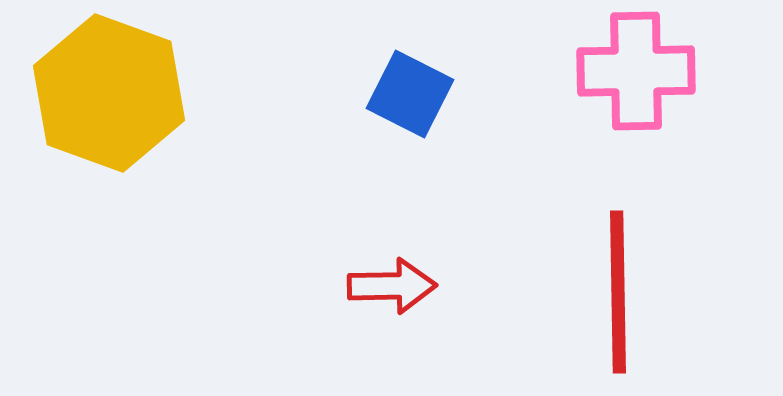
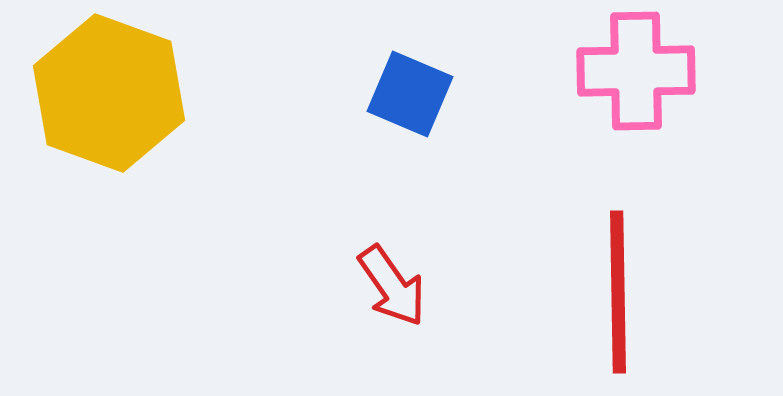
blue square: rotated 4 degrees counterclockwise
red arrow: rotated 56 degrees clockwise
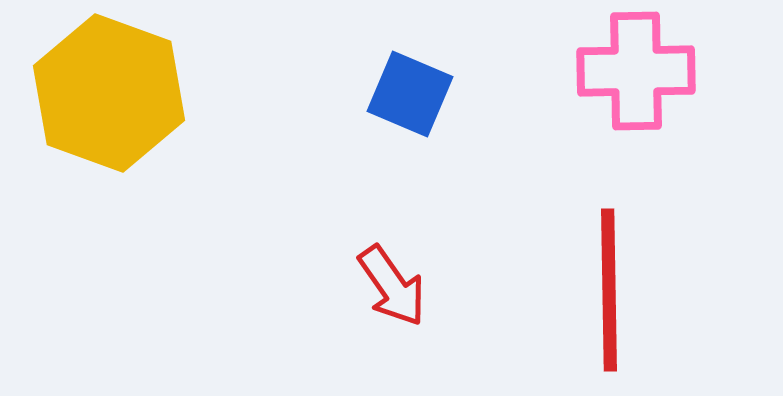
red line: moved 9 px left, 2 px up
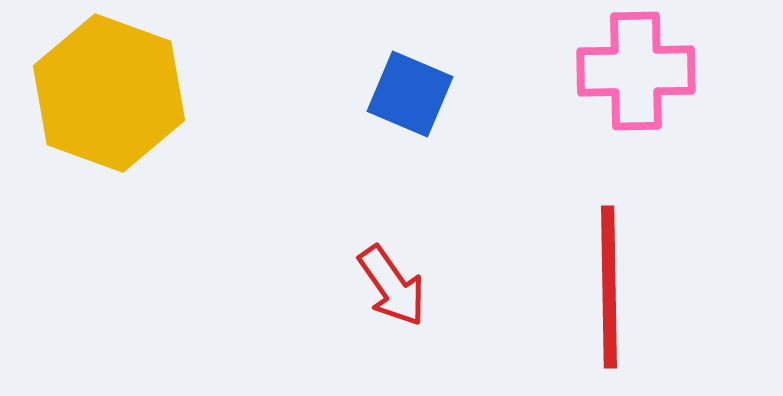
red line: moved 3 px up
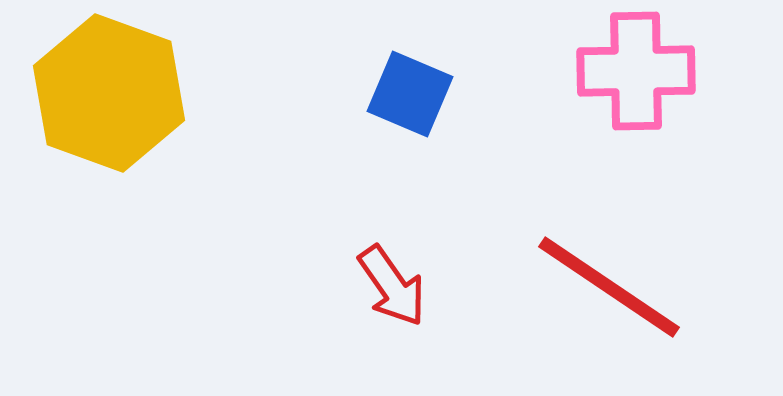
red line: rotated 55 degrees counterclockwise
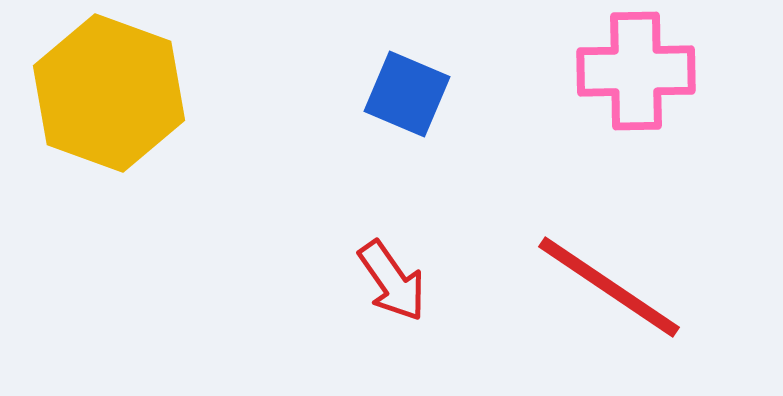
blue square: moved 3 px left
red arrow: moved 5 px up
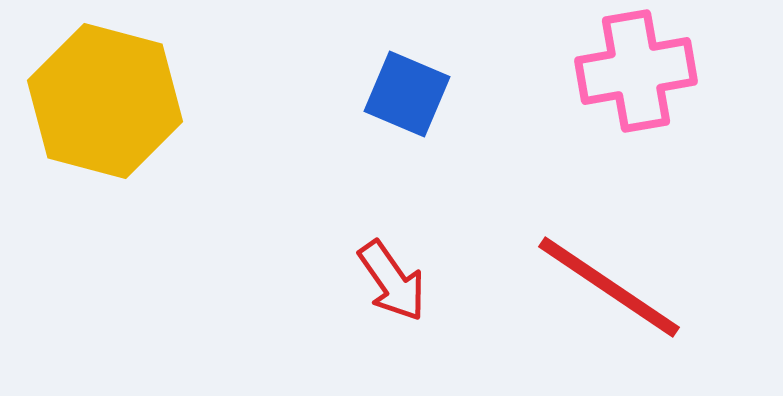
pink cross: rotated 9 degrees counterclockwise
yellow hexagon: moved 4 px left, 8 px down; rotated 5 degrees counterclockwise
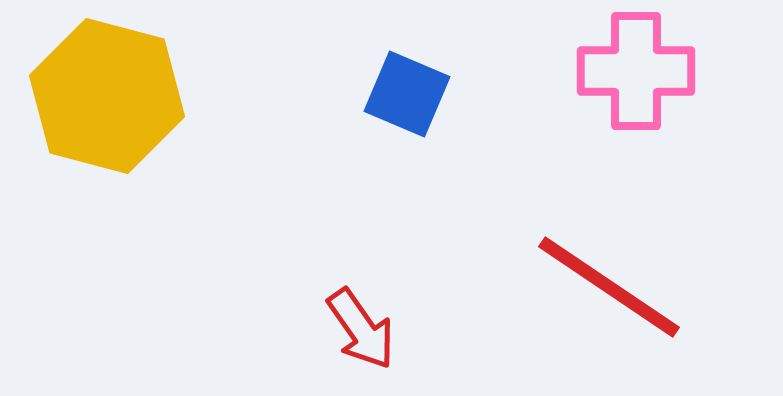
pink cross: rotated 10 degrees clockwise
yellow hexagon: moved 2 px right, 5 px up
red arrow: moved 31 px left, 48 px down
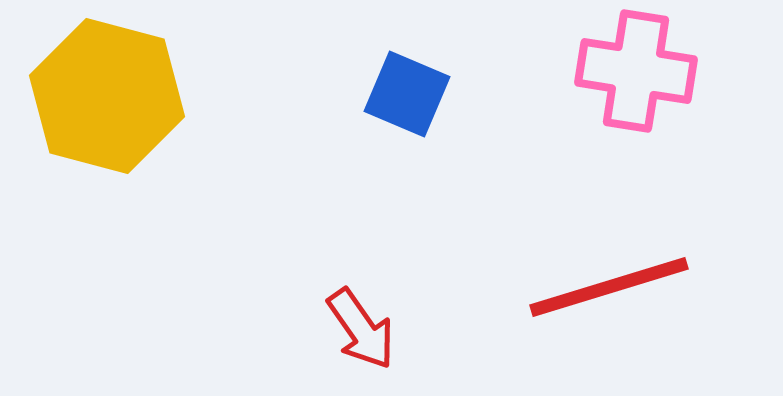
pink cross: rotated 9 degrees clockwise
red line: rotated 51 degrees counterclockwise
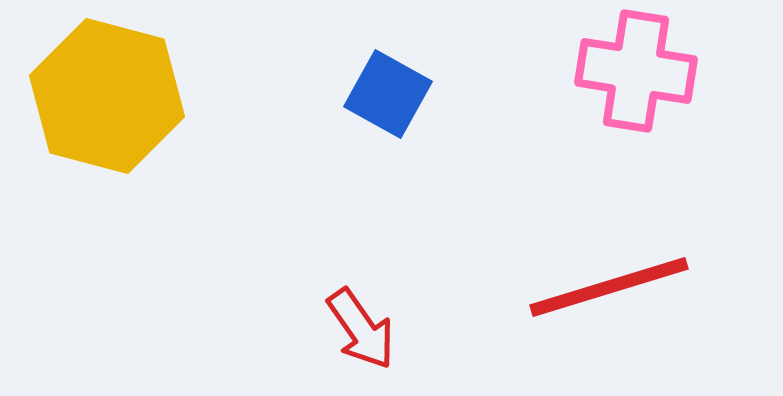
blue square: moved 19 px left; rotated 6 degrees clockwise
